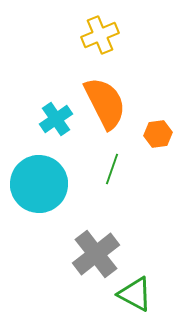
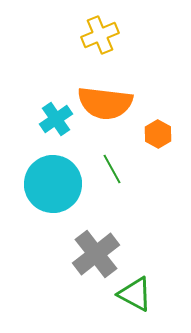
orange semicircle: rotated 124 degrees clockwise
orange hexagon: rotated 24 degrees counterclockwise
green line: rotated 48 degrees counterclockwise
cyan circle: moved 14 px right
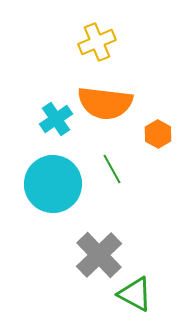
yellow cross: moved 3 px left, 7 px down
gray cross: moved 3 px right, 1 px down; rotated 6 degrees counterclockwise
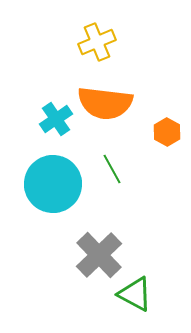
orange hexagon: moved 9 px right, 2 px up
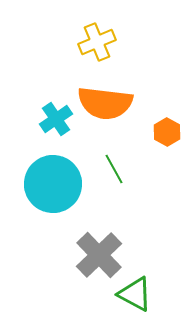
green line: moved 2 px right
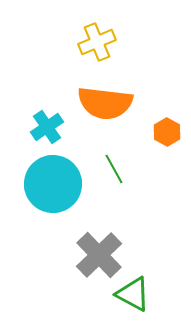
cyan cross: moved 9 px left, 8 px down
green triangle: moved 2 px left
